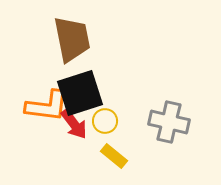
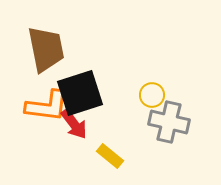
brown trapezoid: moved 26 px left, 10 px down
yellow circle: moved 47 px right, 26 px up
yellow rectangle: moved 4 px left
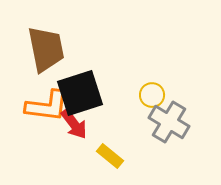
gray cross: rotated 18 degrees clockwise
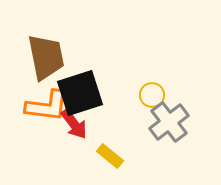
brown trapezoid: moved 8 px down
gray cross: rotated 21 degrees clockwise
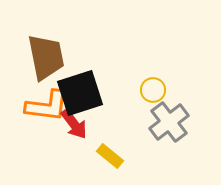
yellow circle: moved 1 px right, 5 px up
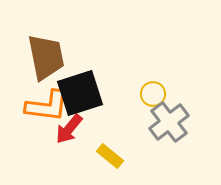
yellow circle: moved 4 px down
red arrow: moved 5 px left, 5 px down; rotated 76 degrees clockwise
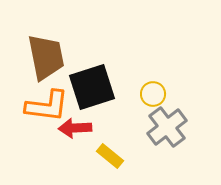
black square: moved 12 px right, 6 px up
gray cross: moved 2 px left, 5 px down
red arrow: moved 6 px right, 1 px up; rotated 48 degrees clockwise
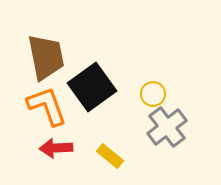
black square: rotated 18 degrees counterclockwise
orange L-shape: rotated 117 degrees counterclockwise
red arrow: moved 19 px left, 20 px down
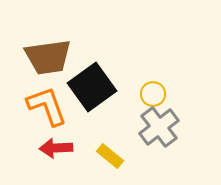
brown trapezoid: moved 2 px right; rotated 93 degrees clockwise
gray cross: moved 8 px left
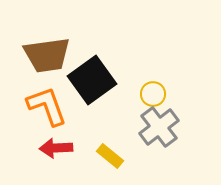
brown trapezoid: moved 1 px left, 2 px up
black square: moved 7 px up
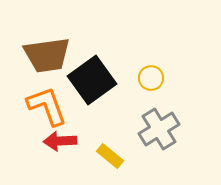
yellow circle: moved 2 px left, 16 px up
gray cross: moved 2 px down; rotated 6 degrees clockwise
red arrow: moved 4 px right, 7 px up
